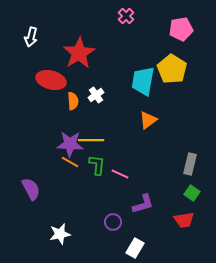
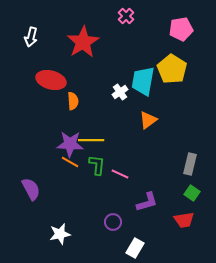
red star: moved 4 px right, 11 px up
white cross: moved 24 px right, 3 px up
purple L-shape: moved 4 px right, 2 px up
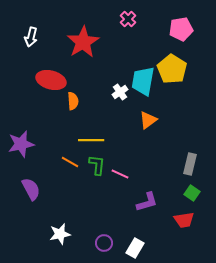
pink cross: moved 2 px right, 3 px down
purple star: moved 49 px left; rotated 16 degrees counterclockwise
purple circle: moved 9 px left, 21 px down
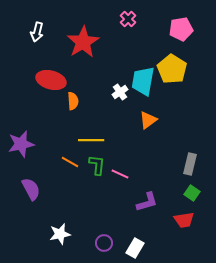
white arrow: moved 6 px right, 5 px up
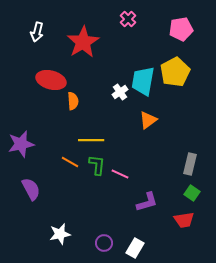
yellow pentagon: moved 3 px right, 3 px down; rotated 12 degrees clockwise
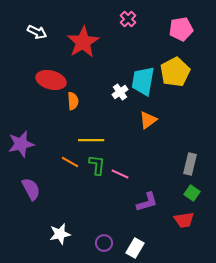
white arrow: rotated 78 degrees counterclockwise
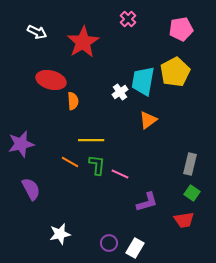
purple circle: moved 5 px right
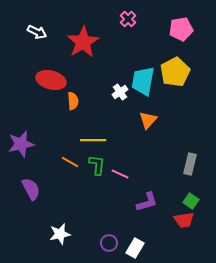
orange triangle: rotated 12 degrees counterclockwise
yellow line: moved 2 px right
green square: moved 1 px left, 8 px down
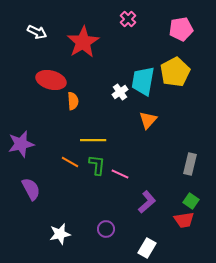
purple L-shape: rotated 25 degrees counterclockwise
purple circle: moved 3 px left, 14 px up
white rectangle: moved 12 px right
